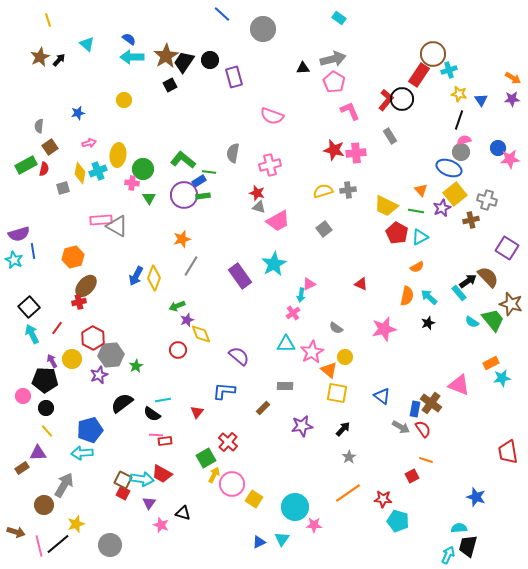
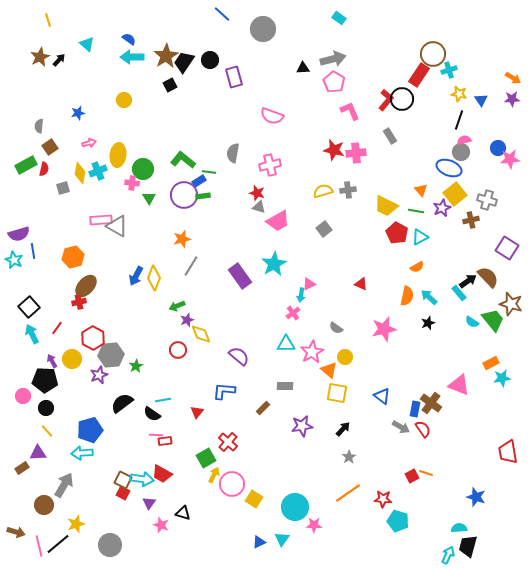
orange line at (426, 460): moved 13 px down
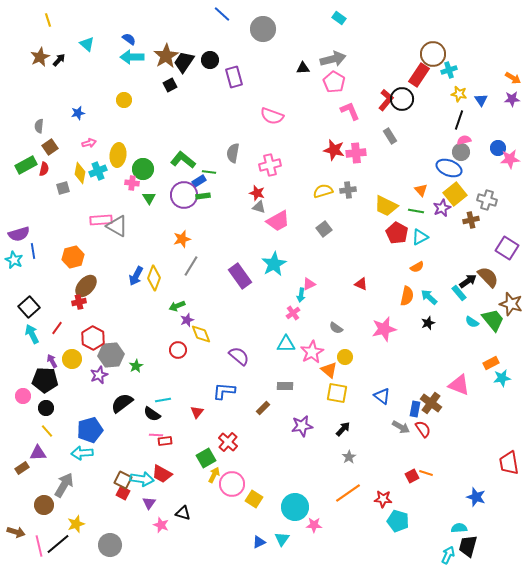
red trapezoid at (508, 452): moved 1 px right, 11 px down
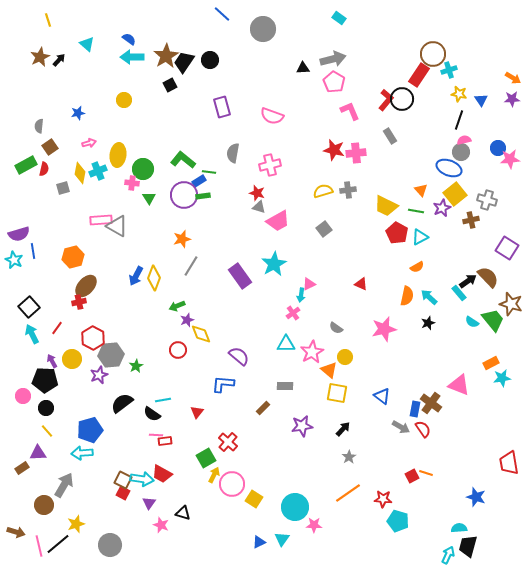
purple rectangle at (234, 77): moved 12 px left, 30 px down
blue L-shape at (224, 391): moved 1 px left, 7 px up
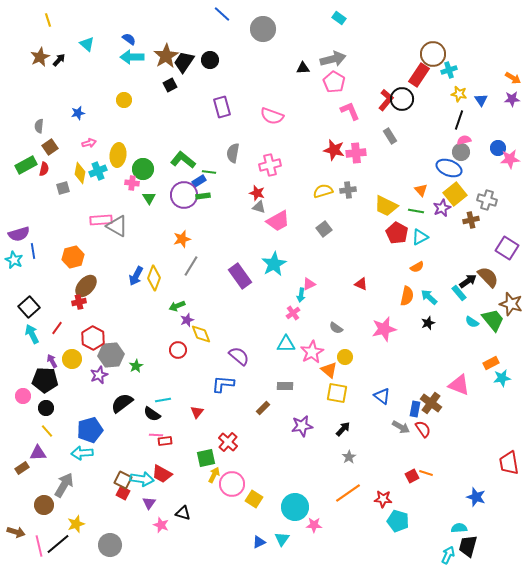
green square at (206, 458): rotated 18 degrees clockwise
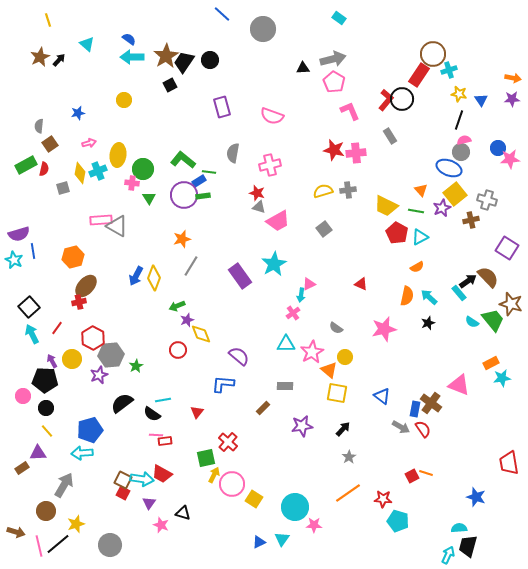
orange arrow at (513, 78): rotated 21 degrees counterclockwise
brown square at (50, 147): moved 3 px up
brown circle at (44, 505): moved 2 px right, 6 px down
